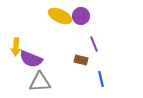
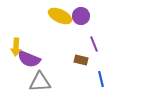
purple semicircle: moved 2 px left
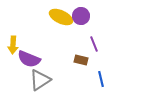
yellow ellipse: moved 1 px right, 1 px down
yellow arrow: moved 3 px left, 2 px up
gray triangle: moved 2 px up; rotated 30 degrees counterclockwise
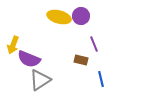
yellow ellipse: moved 2 px left; rotated 10 degrees counterclockwise
yellow arrow: rotated 18 degrees clockwise
